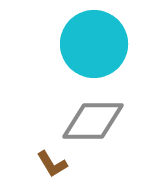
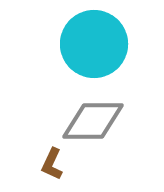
brown L-shape: rotated 56 degrees clockwise
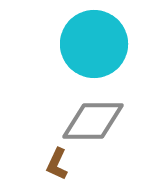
brown L-shape: moved 5 px right
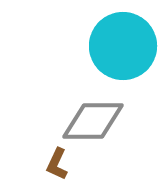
cyan circle: moved 29 px right, 2 px down
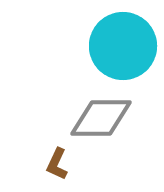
gray diamond: moved 8 px right, 3 px up
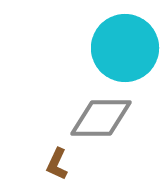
cyan circle: moved 2 px right, 2 px down
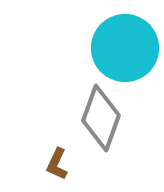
gray diamond: rotated 70 degrees counterclockwise
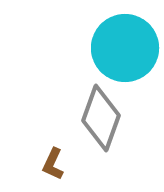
brown L-shape: moved 4 px left
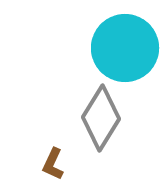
gray diamond: rotated 12 degrees clockwise
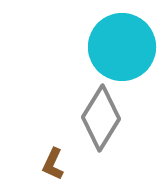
cyan circle: moved 3 px left, 1 px up
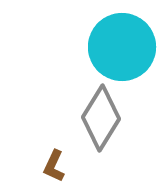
brown L-shape: moved 1 px right, 2 px down
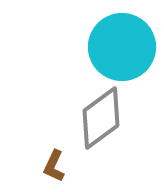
gray diamond: rotated 22 degrees clockwise
